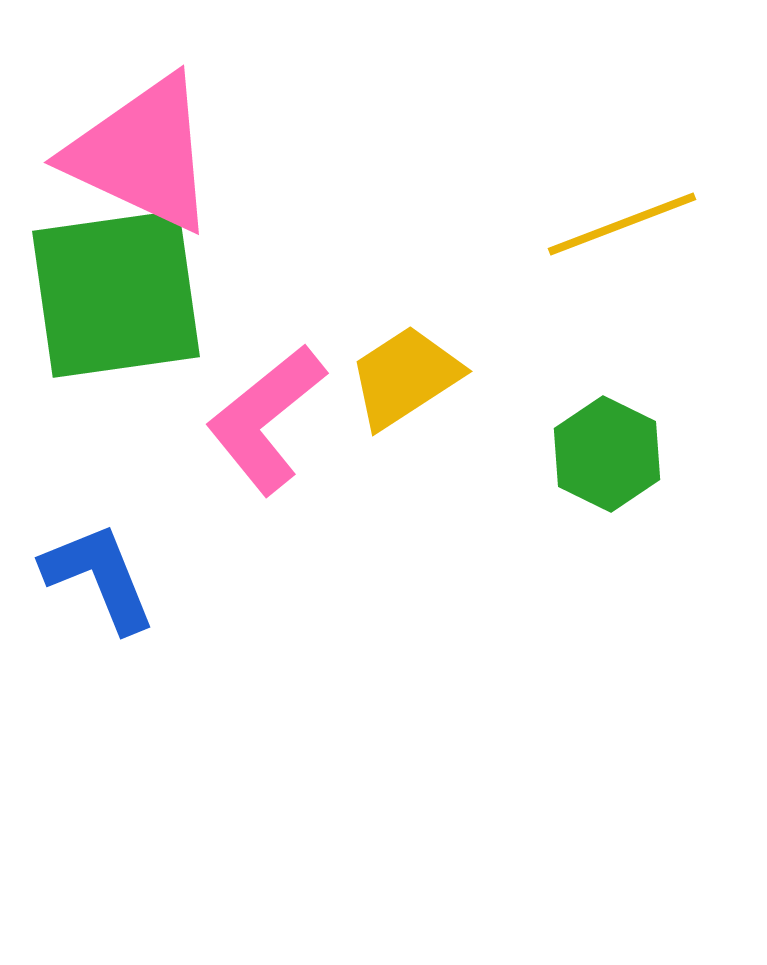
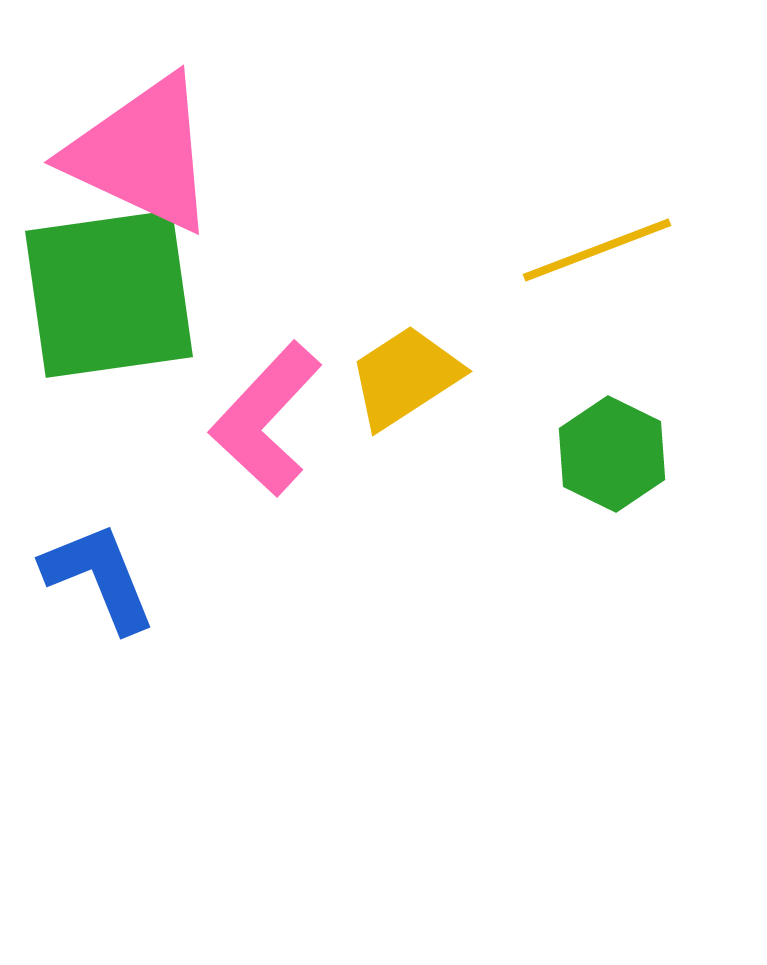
yellow line: moved 25 px left, 26 px down
green square: moved 7 px left
pink L-shape: rotated 8 degrees counterclockwise
green hexagon: moved 5 px right
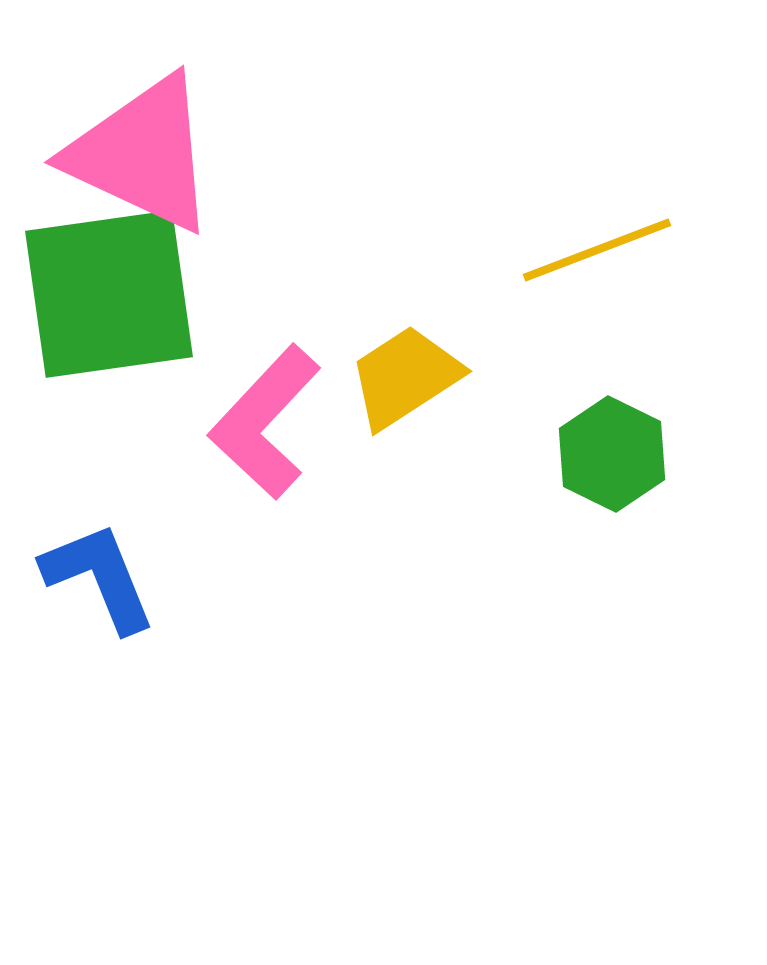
pink L-shape: moved 1 px left, 3 px down
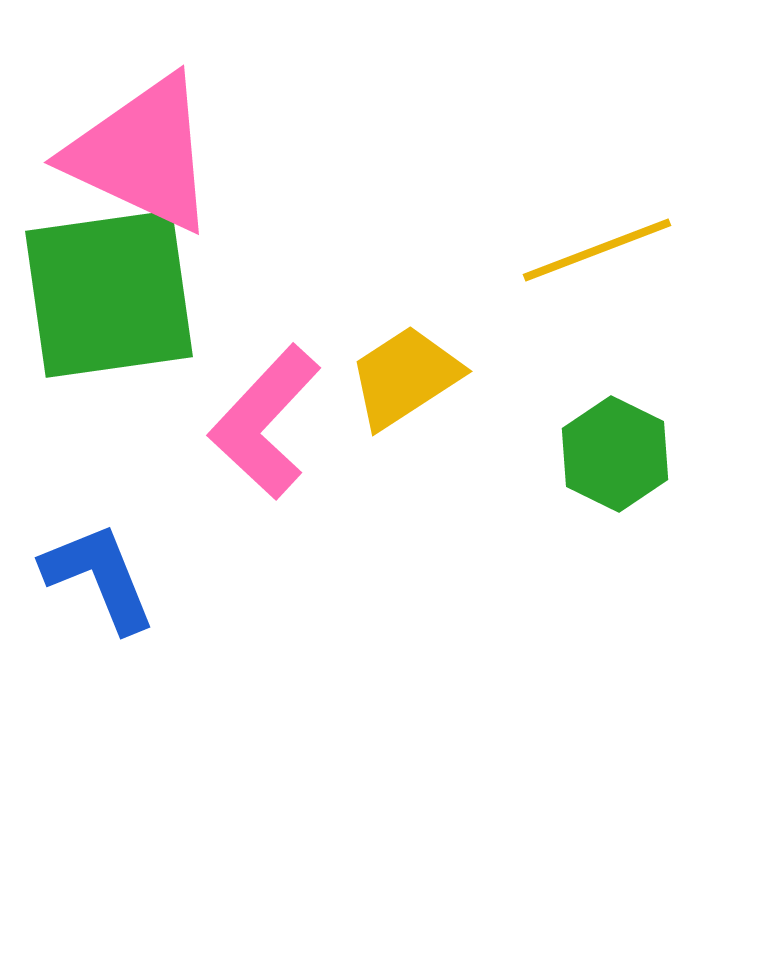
green hexagon: moved 3 px right
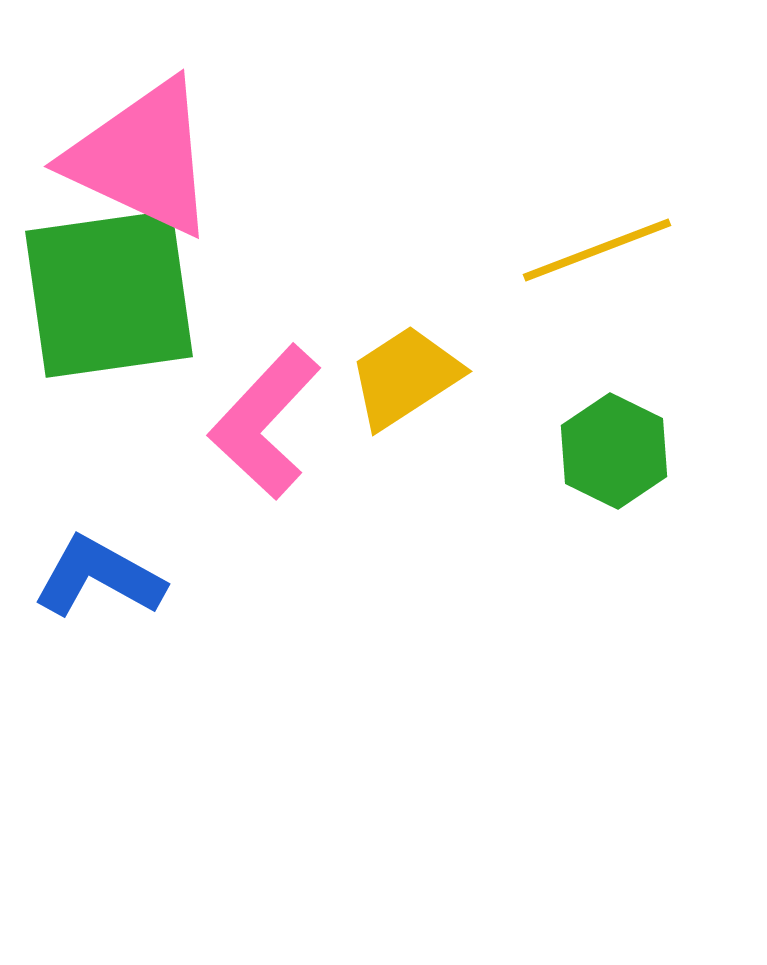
pink triangle: moved 4 px down
green hexagon: moved 1 px left, 3 px up
blue L-shape: rotated 39 degrees counterclockwise
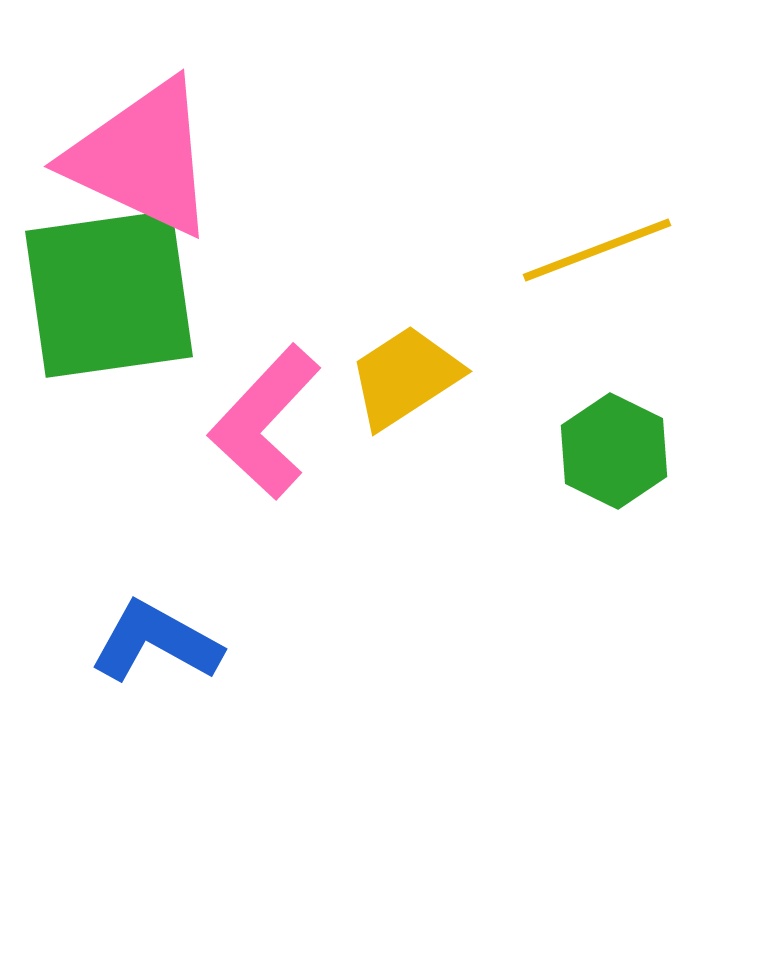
blue L-shape: moved 57 px right, 65 px down
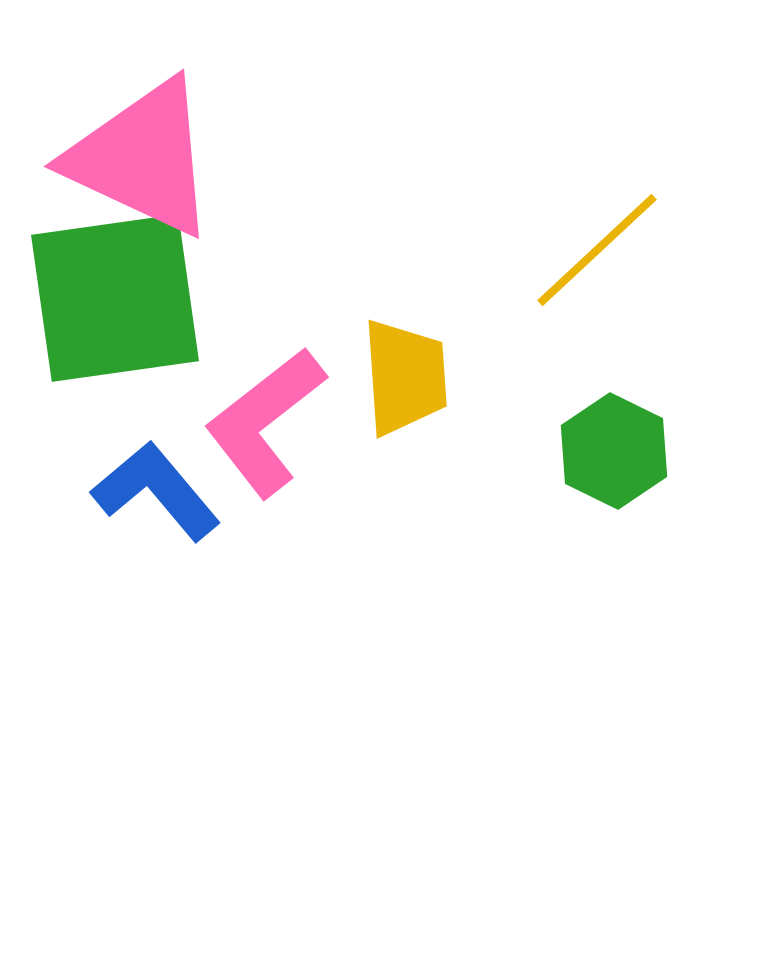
yellow line: rotated 22 degrees counterclockwise
green square: moved 6 px right, 4 px down
yellow trapezoid: rotated 119 degrees clockwise
pink L-shape: rotated 9 degrees clockwise
blue L-shape: moved 151 px up; rotated 21 degrees clockwise
